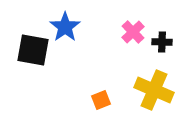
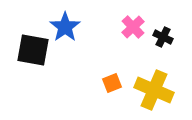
pink cross: moved 5 px up
black cross: moved 1 px right, 5 px up; rotated 24 degrees clockwise
orange square: moved 11 px right, 17 px up
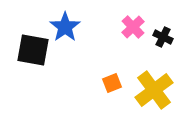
yellow cross: rotated 30 degrees clockwise
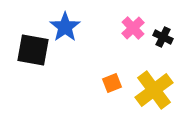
pink cross: moved 1 px down
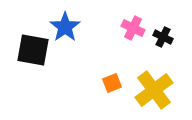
pink cross: rotated 20 degrees counterclockwise
